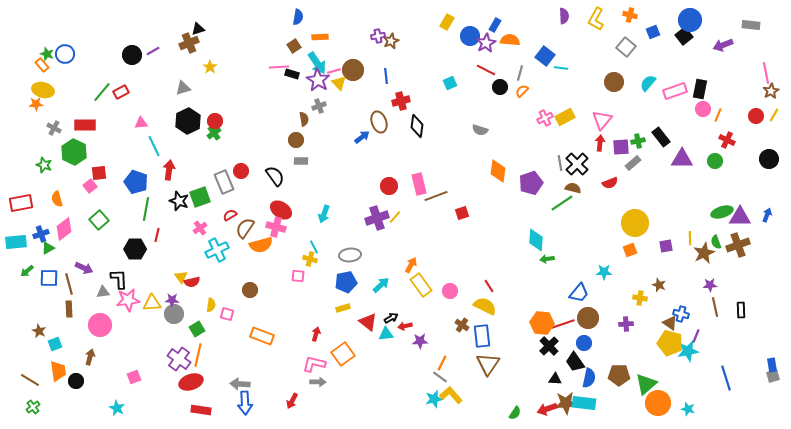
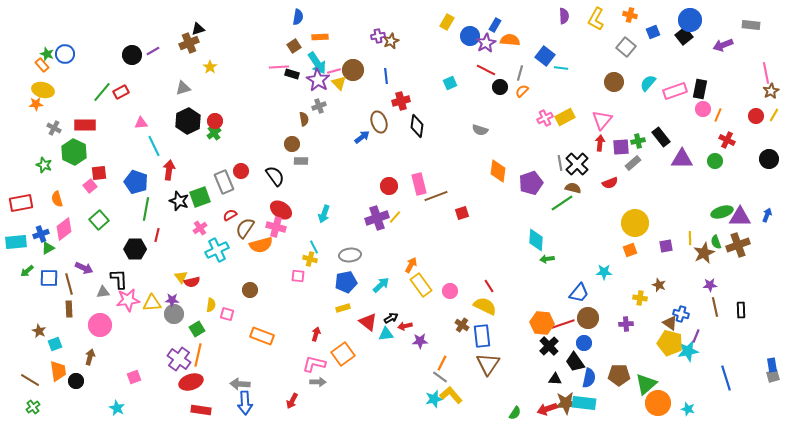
brown circle at (296, 140): moved 4 px left, 4 px down
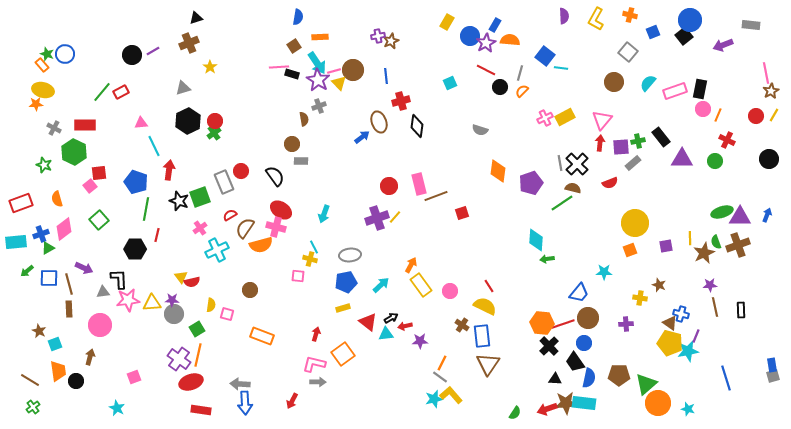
black triangle at (198, 29): moved 2 px left, 11 px up
gray square at (626, 47): moved 2 px right, 5 px down
red rectangle at (21, 203): rotated 10 degrees counterclockwise
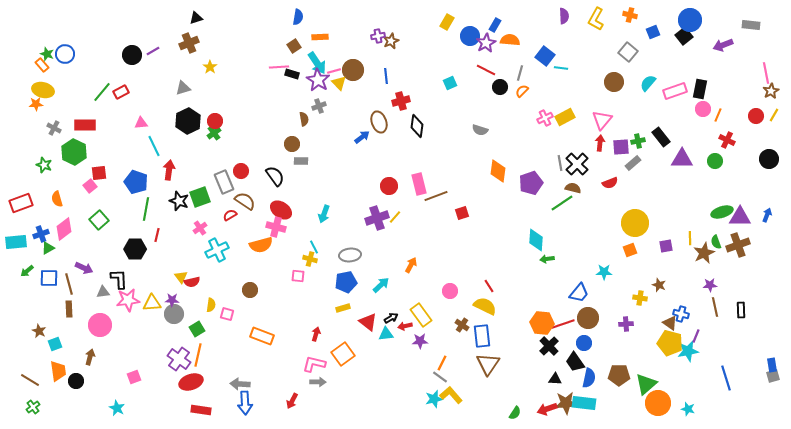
brown semicircle at (245, 228): moved 27 px up; rotated 90 degrees clockwise
yellow rectangle at (421, 285): moved 30 px down
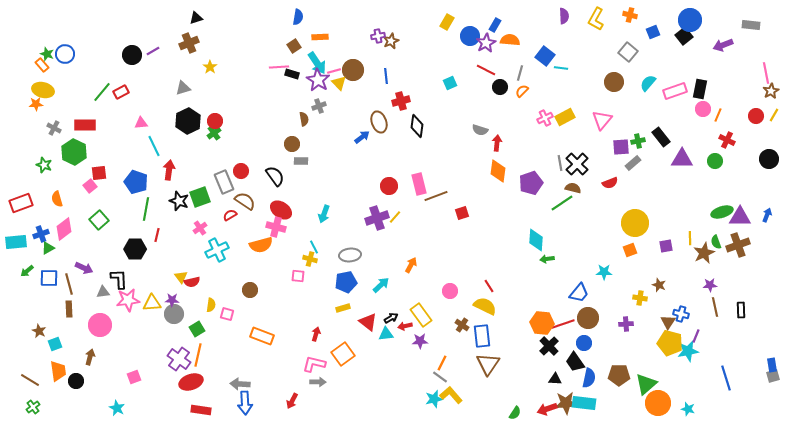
red arrow at (600, 143): moved 103 px left
brown triangle at (670, 323): moved 2 px left, 1 px up; rotated 28 degrees clockwise
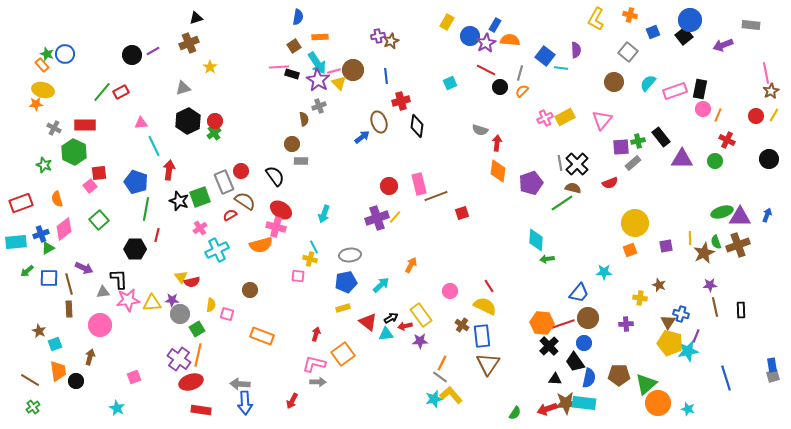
purple semicircle at (564, 16): moved 12 px right, 34 px down
gray circle at (174, 314): moved 6 px right
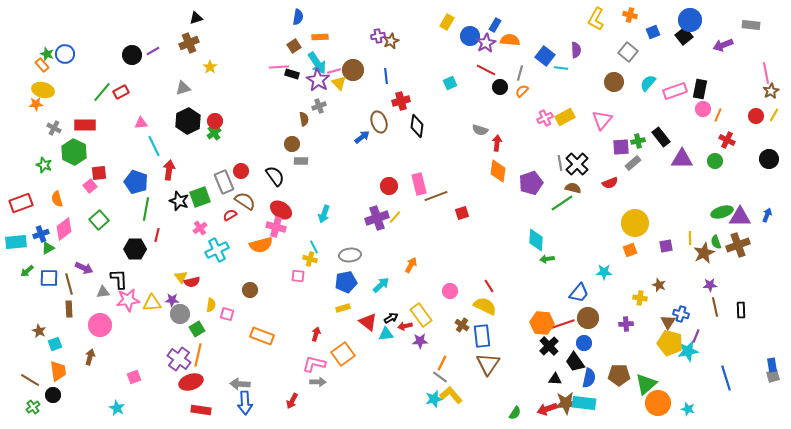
black circle at (76, 381): moved 23 px left, 14 px down
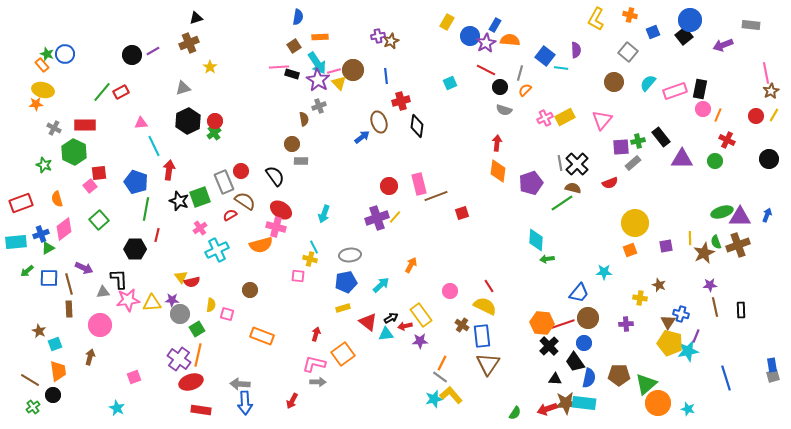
orange semicircle at (522, 91): moved 3 px right, 1 px up
gray semicircle at (480, 130): moved 24 px right, 20 px up
